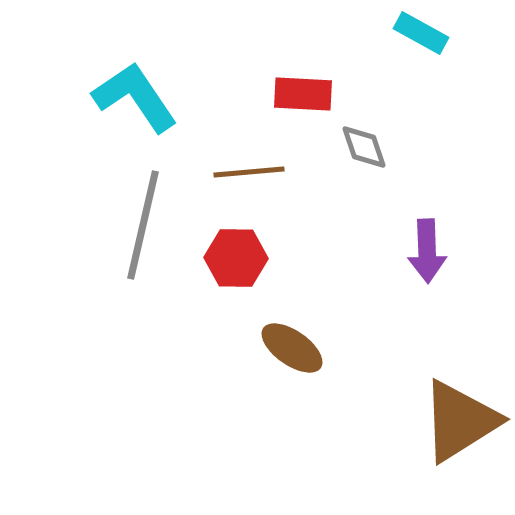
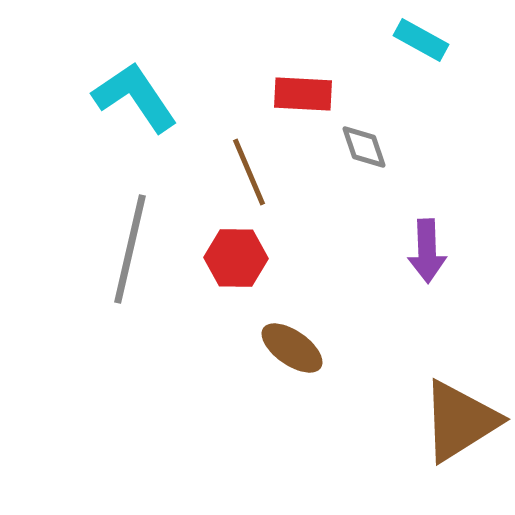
cyan rectangle: moved 7 px down
brown line: rotated 72 degrees clockwise
gray line: moved 13 px left, 24 px down
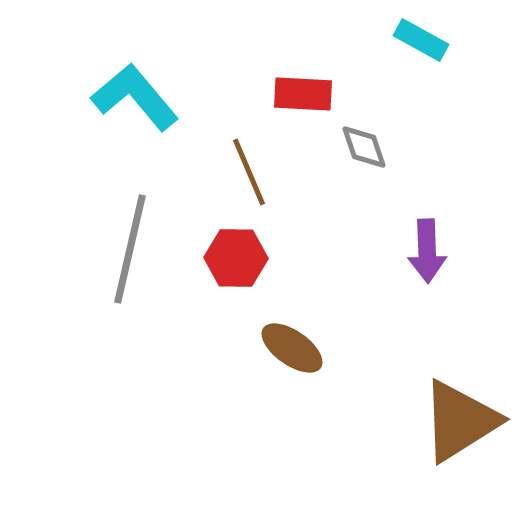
cyan L-shape: rotated 6 degrees counterclockwise
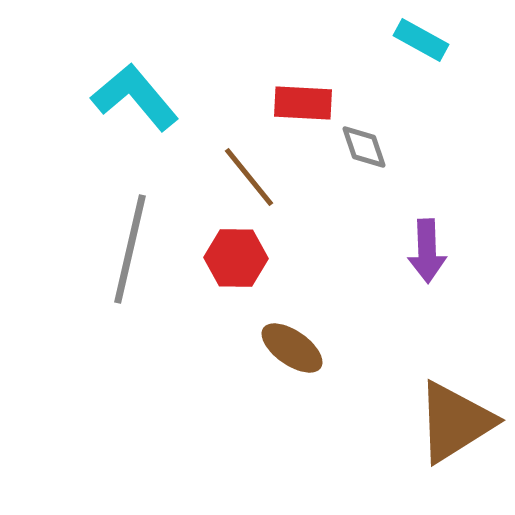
red rectangle: moved 9 px down
brown line: moved 5 px down; rotated 16 degrees counterclockwise
brown triangle: moved 5 px left, 1 px down
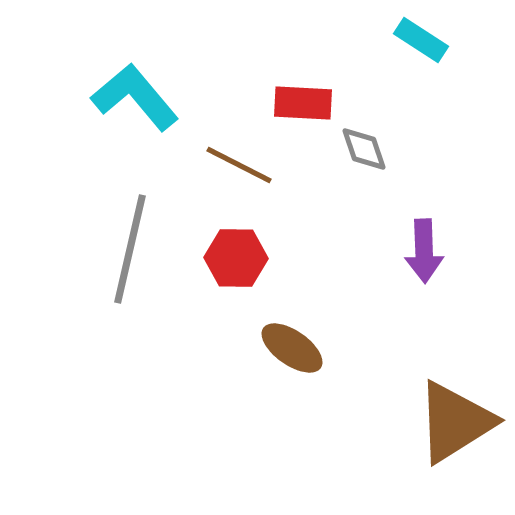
cyan rectangle: rotated 4 degrees clockwise
gray diamond: moved 2 px down
brown line: moved 10 px left, 12 px up; rotated 24 degrees counterclockwise
purple arrow: moved 3 px left
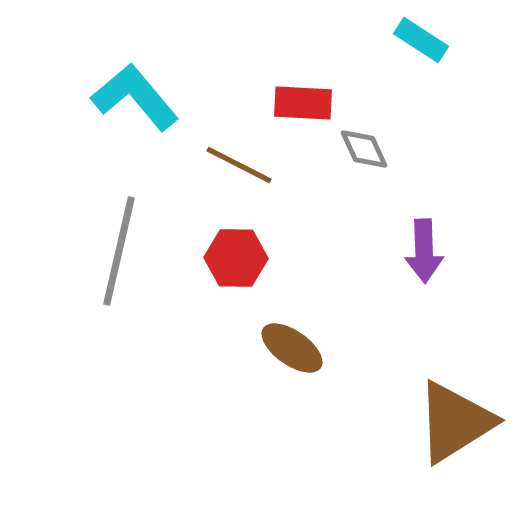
gray diamond: rotated 6 degrees counterclockwise
gray line: moved 11 px left, 2 px down
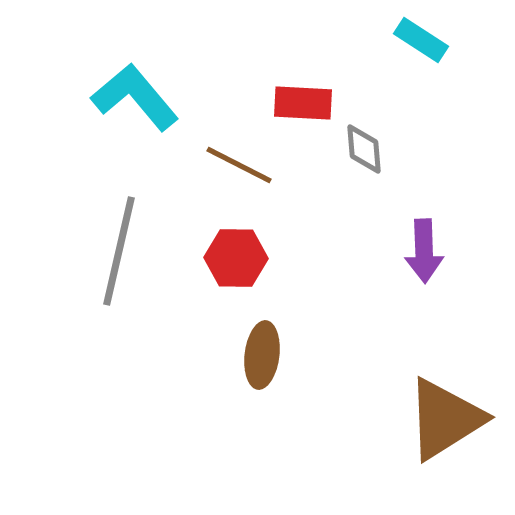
gray diamond: rotated 20 degrees clockwise
brown ellipse: moved 30 px left, 7 px down; rotated 62 degrees clockwise
brown triangle: moved 10 px left, 3 px up
